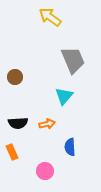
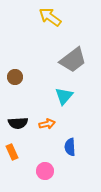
gray trapezoid: rotated 76 degrees clockwise
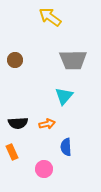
gray trapezoid: rotated 36 degrees clockwise
brown circle: moved 17 px up
blue semicircle: moved 4 px left
pink circle: moved 1 px left, 2 px up
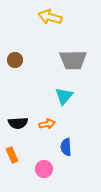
yellow arrow: rotated 20 degrees counterclockwise
orange rectangle: moved 3 px down
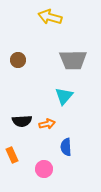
brown circle: moved 3 px right
black semicircle: moved 4 px right, 2 px up
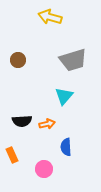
gray trapezoid: rotated 16 degrees counterclockwise
